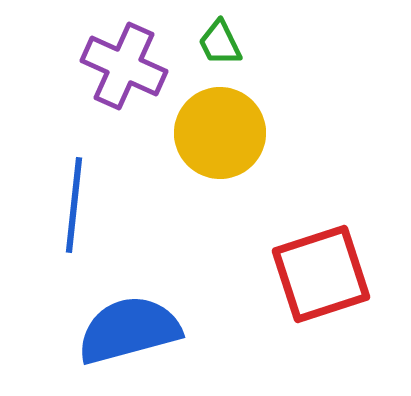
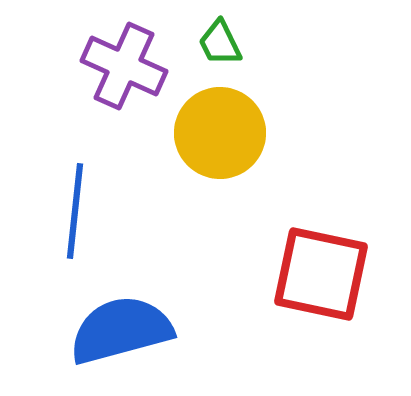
blue line: moved 1 px right, 6 px down
red square: rotated 30 degrees clockwise
blue semicircle: moved 8 px left
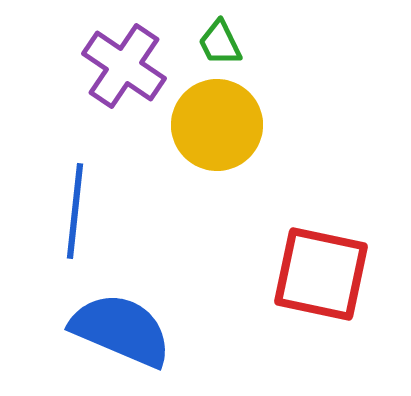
purple cross: rotated 10 degrees clockwise
yellow circle: moved 3 px left, 8 px up
blue semicircle: rotated 38 degrees clockwise
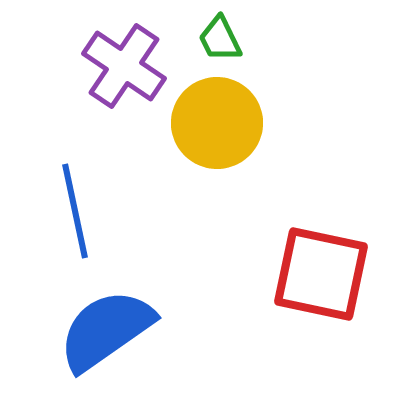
green trapezoid: moved 4 px up
yellow circle: moved 2 px up
blue line: rotated 18 degrees counterclockwise
blue semicircle: moved 15 px left; rotated 58 degrees counterclockwise
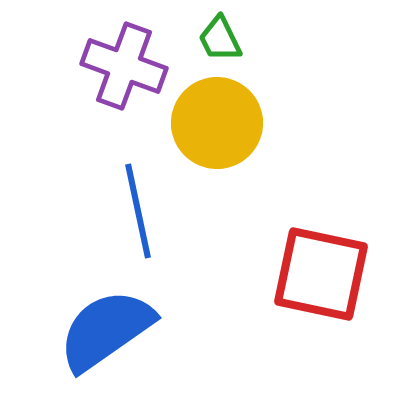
purple cross: rotated 14 degrees counterclockwise
blue line: moved 63 px right
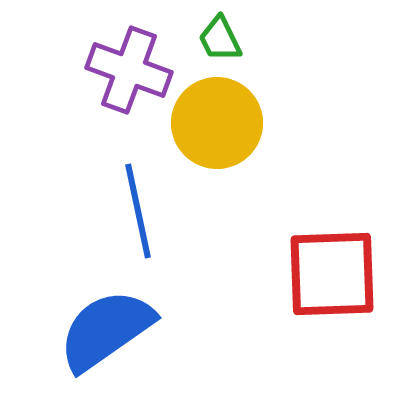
purple cross: moved 5 px right, 4 px down
red square: moved 11 px right; rotated 14 degrees counterclockwise
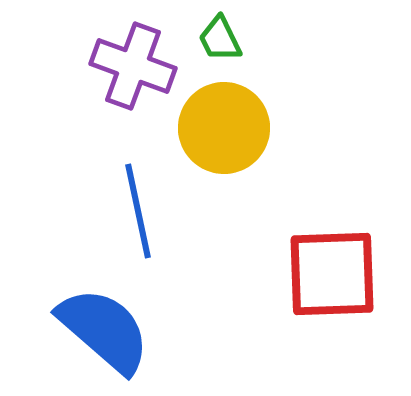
purple cross: moved 4 px right, 4 px up
yellow circle: moved 7 px right, 5 px down
blue semicircle: moved 2 px left; rotated 76 degrees clockwise
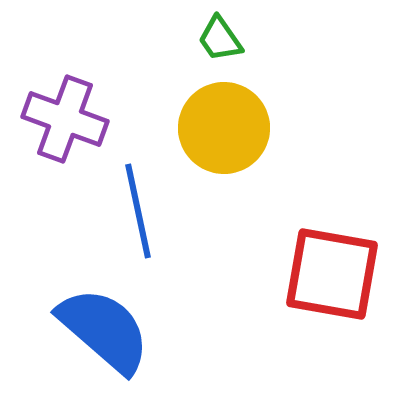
green trapezoid: rotated 9 degrees counterclockwise
purple cross: moved 68 px left, 53 px down
red square: rotated 12 degrees clockwise
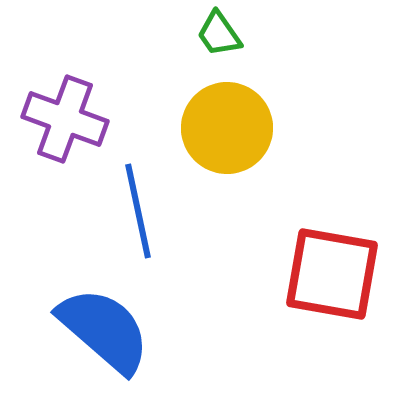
green trapezoid: moved 1 px left, 5 px up
yellow circle: moved 3 px right
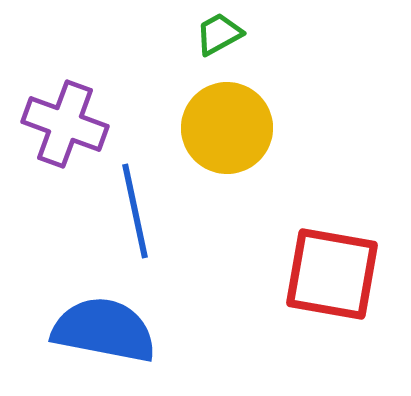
green trapezoid: rotated 96 degrees clockwise
purple cross: moved 5 px down
blue line: moved 3 px left
blue semicircle: rotated 30 degrees counterclockwise
